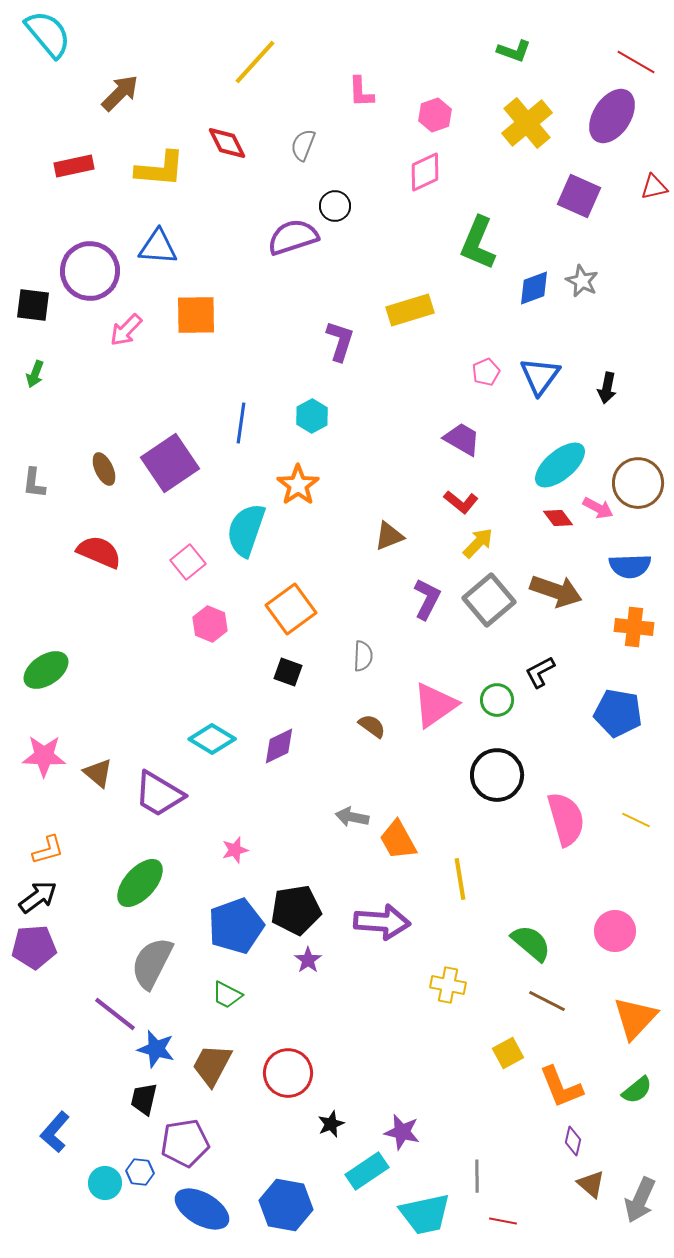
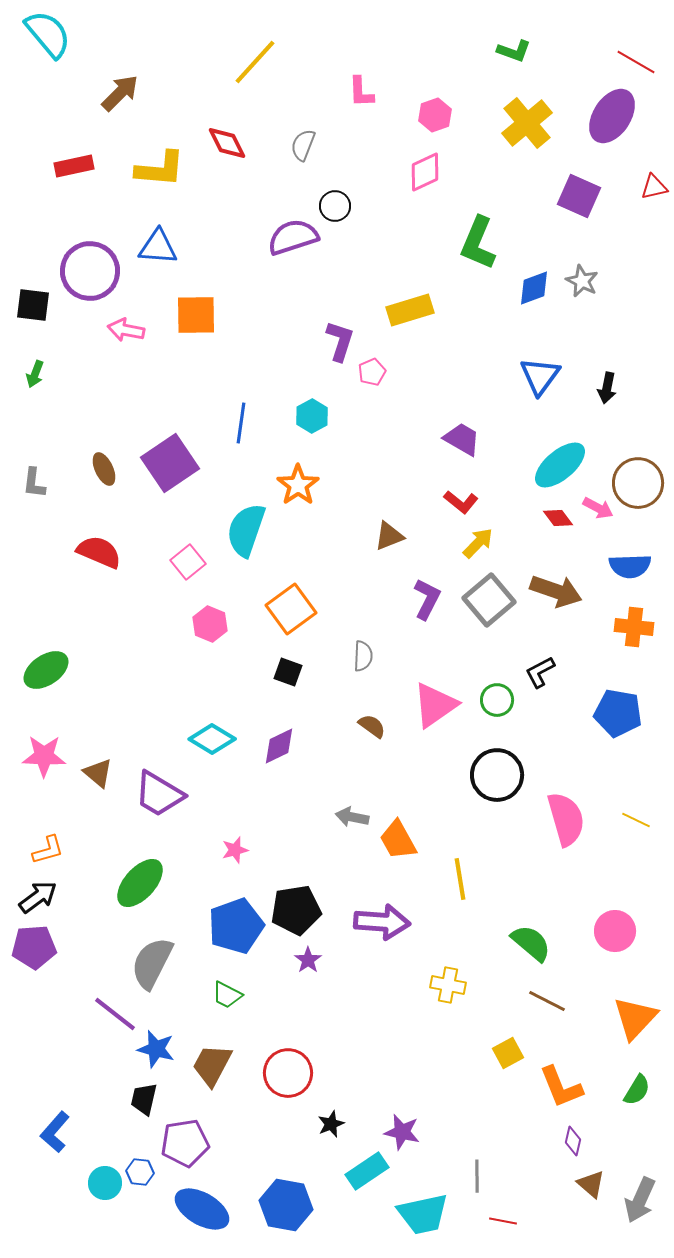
pink arrow at (126, 330): rotated 57 degrees clockwise
pink pentagon at (486, 372): moved 114 px left
green semicircle at (637, 1090): rotated 20 degrees counterclockwise
cyan trapezoid at (425, 1214): moved 2 px left
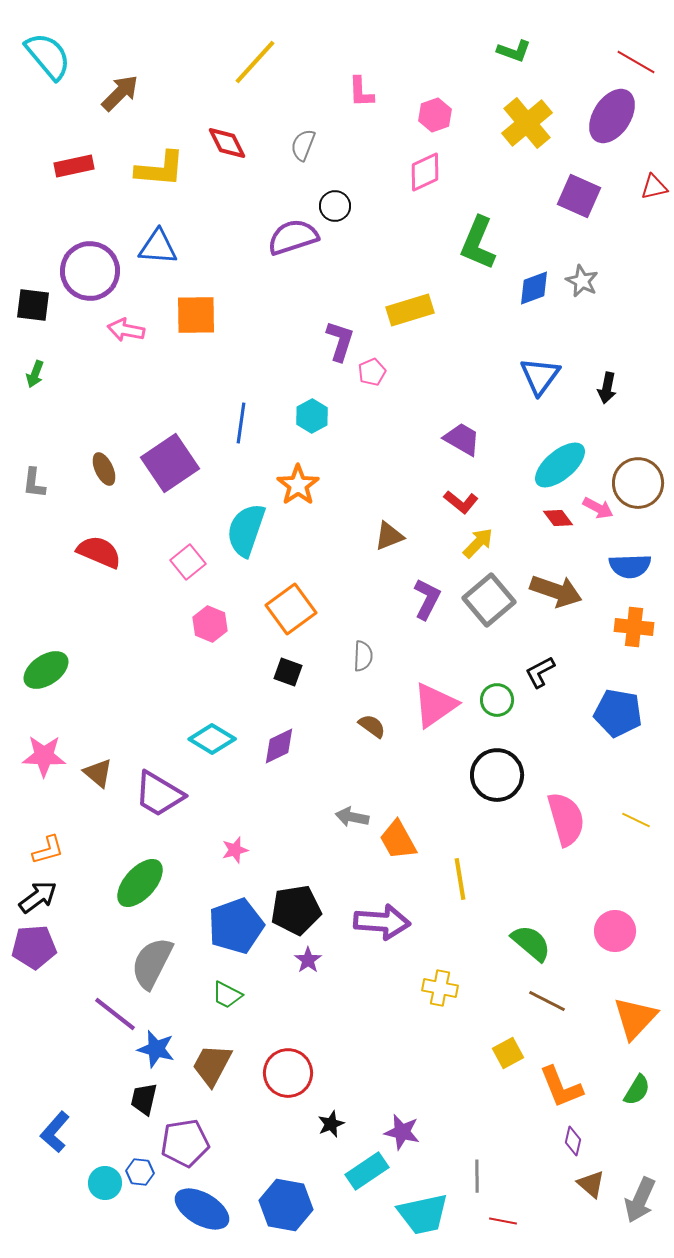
cyan semicircle at (48, 34): moved 22 px down
yellow cross at (448, 985): moved 8 px left, 3 px down
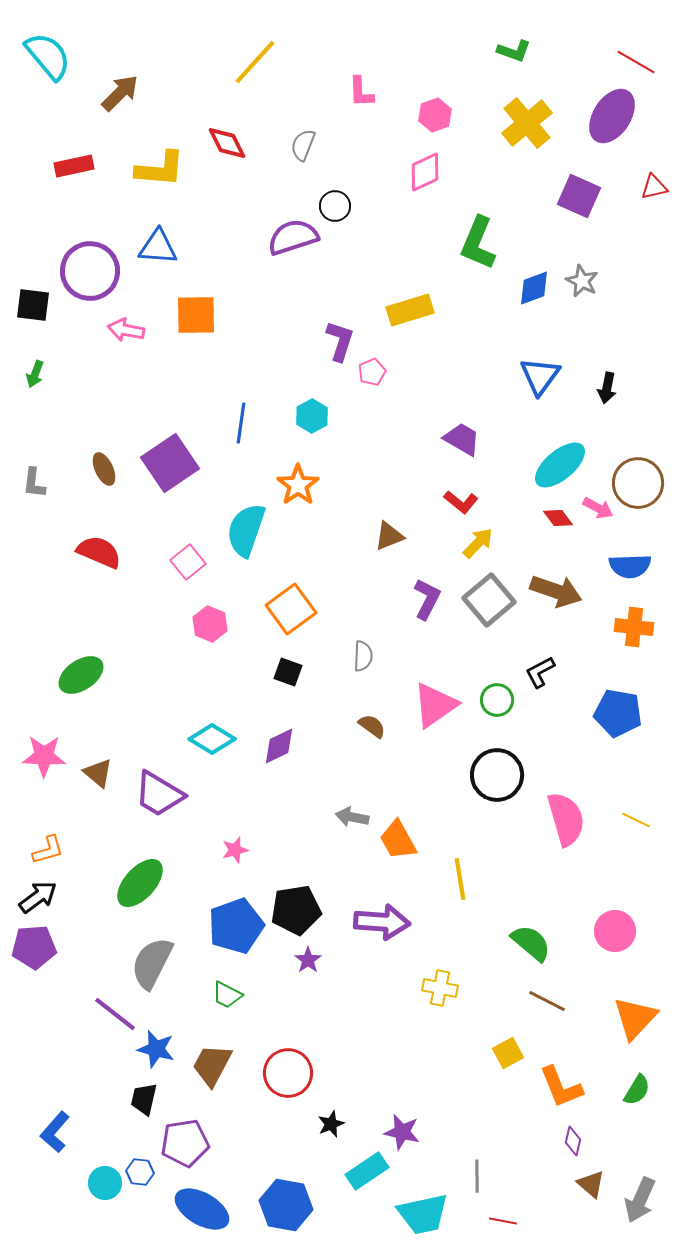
green ellipse at (46, 670): moved 35 px right, 5 px down
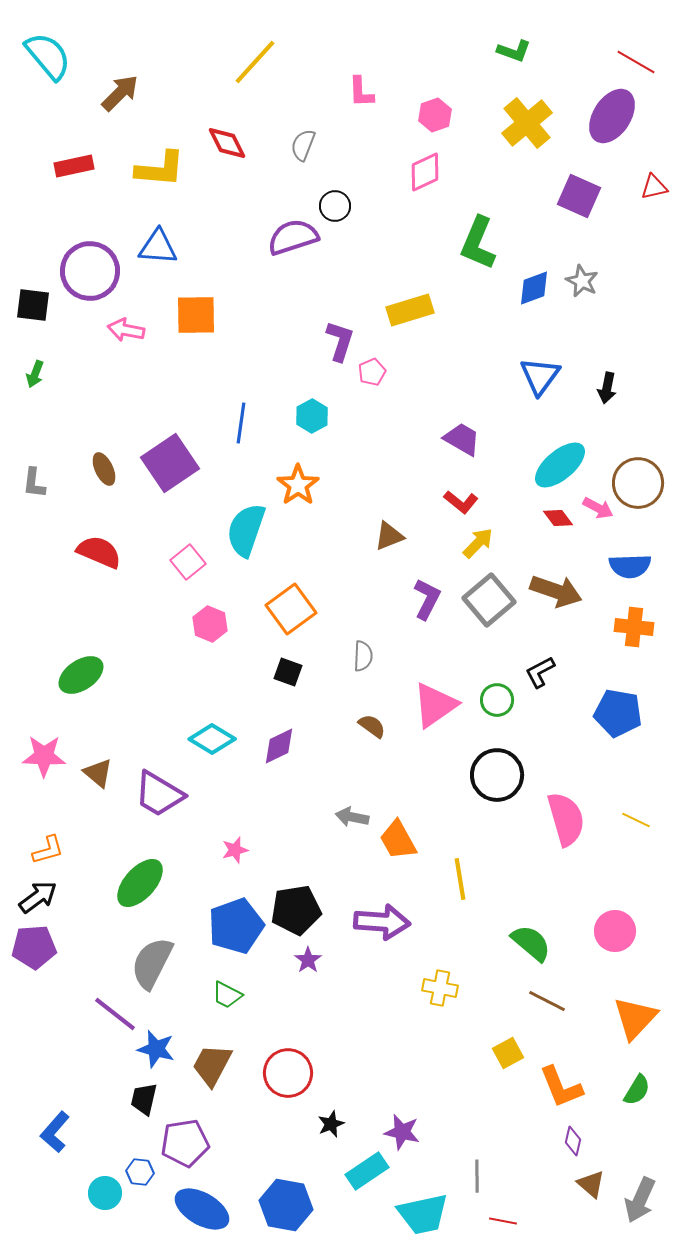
cyan circle at (105, 1183): moved 10 px down
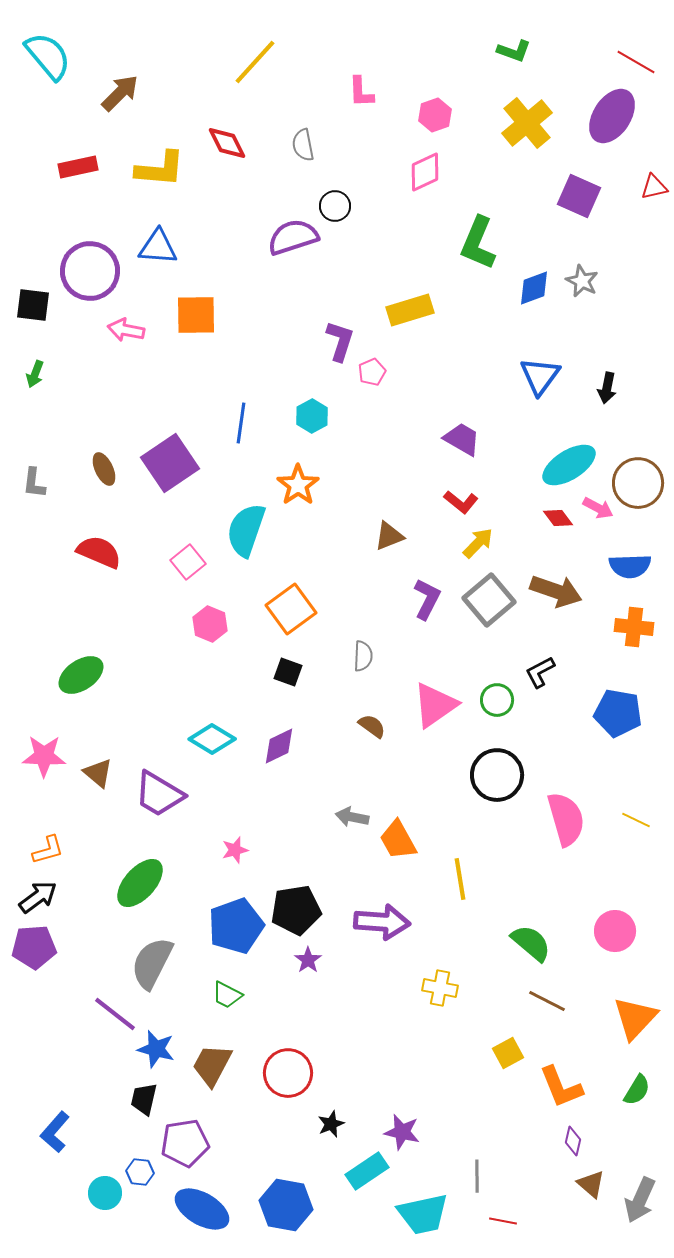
gray semicircle at (303, 145): rotated 32 degrees counterclockwise
red rectangle at (74, 166): moved 4 px right, 1 px down
cyan ellipse at (560, 465): moved 9 px right; rotated 8 degrees clockwise
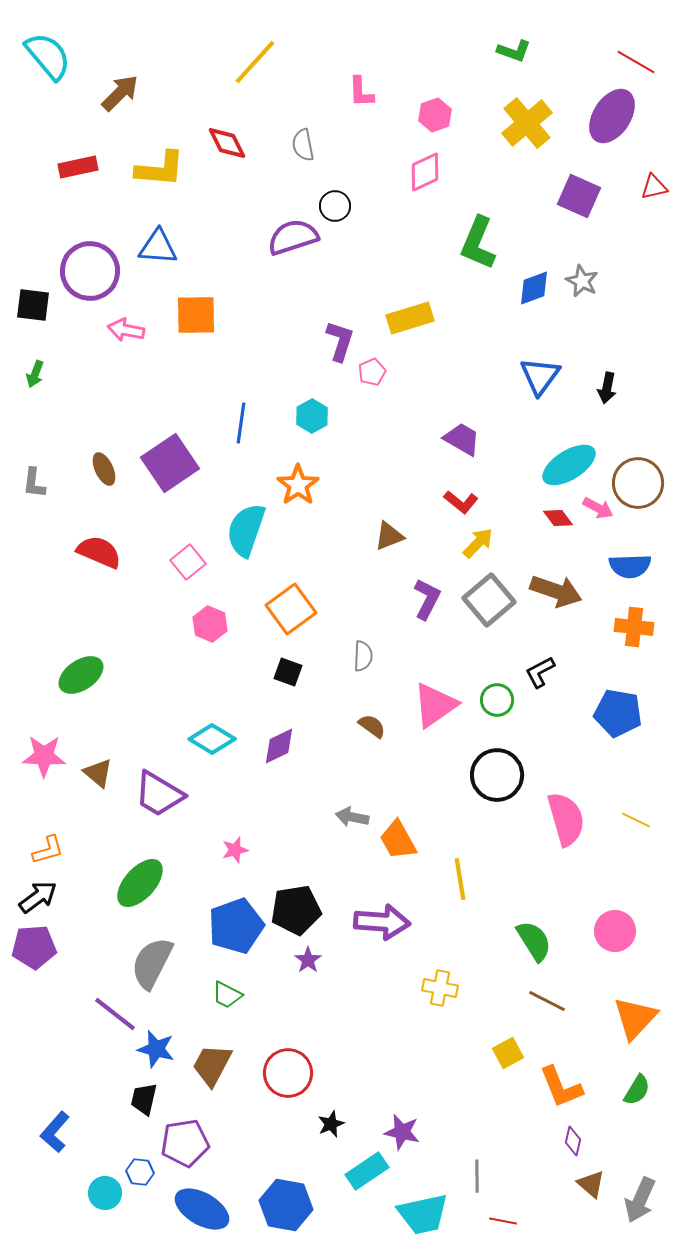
yellow rectangle at (410, 310): moved 8 px down
green semicircle at (531, 943): moved 3 px right, 2 px up; rotated 18 degrees clockwise
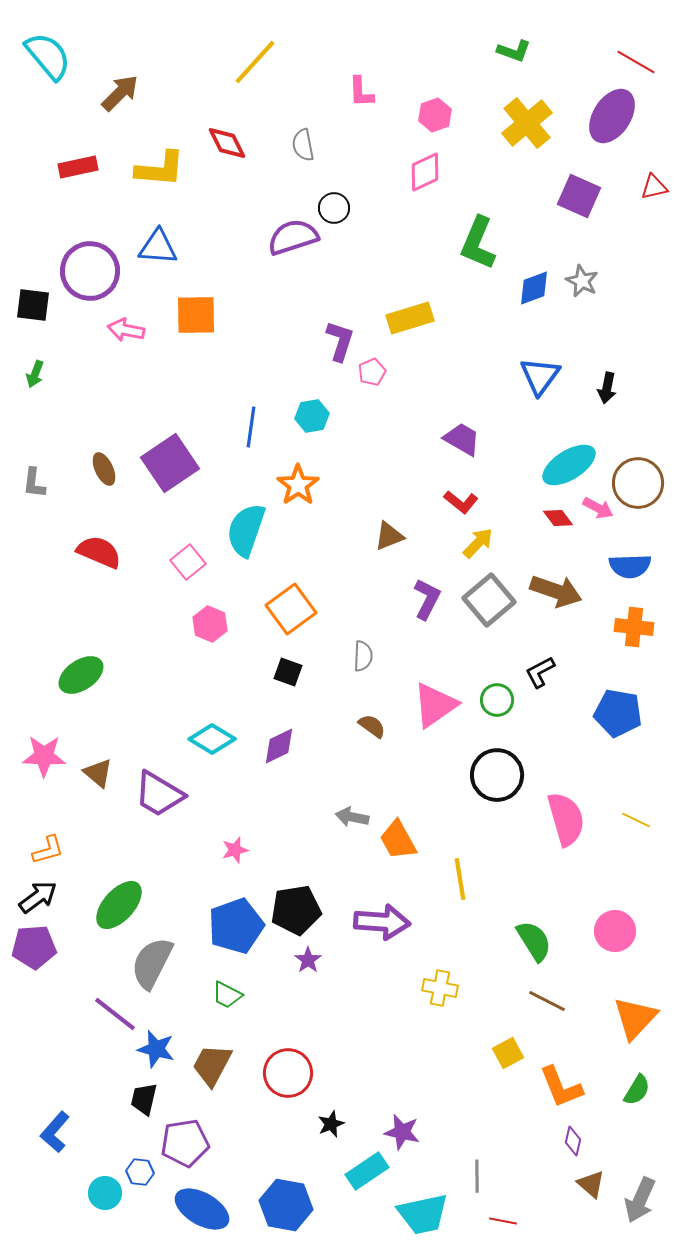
black circle at (335, 206): moved 1 px left, 2 px down
cyan hexagon at (312, 416): rotated 20 degrees clockwise
blue line at (241, 423): moved 10 px right, 4 px down
green ellipse at (140, 883): moved 21 px left, 22 px down
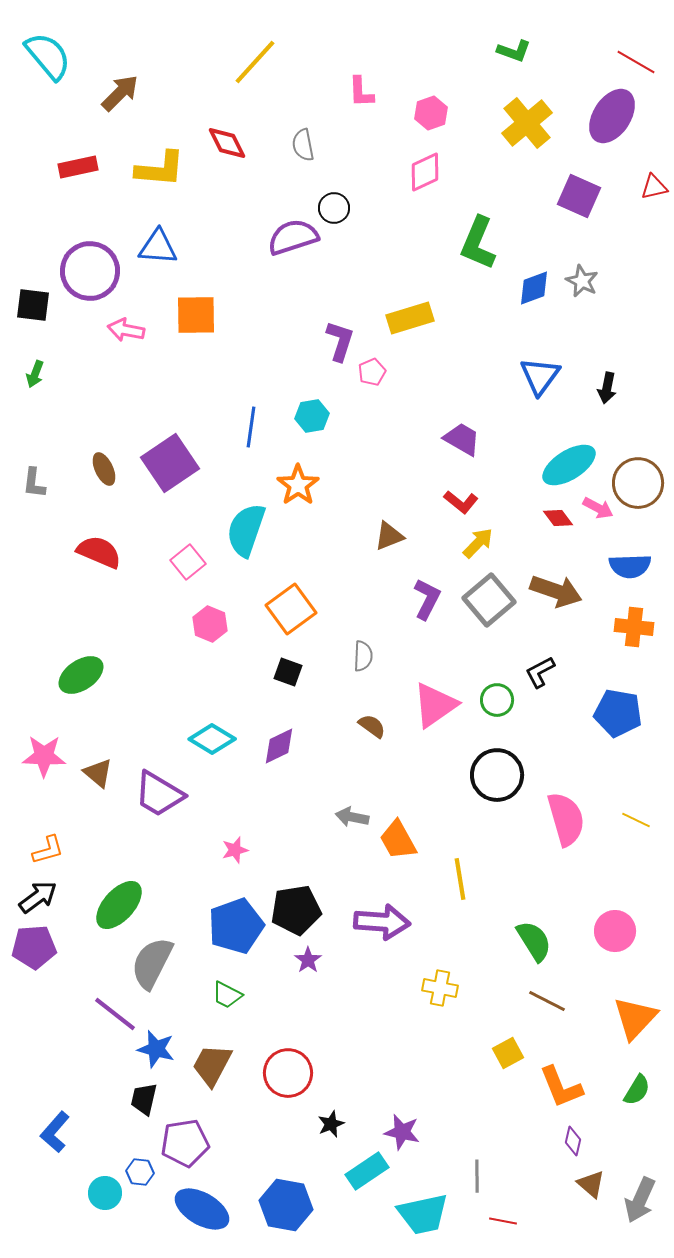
pink hexagon at (435, 115): moved 4 px left, 2 px up
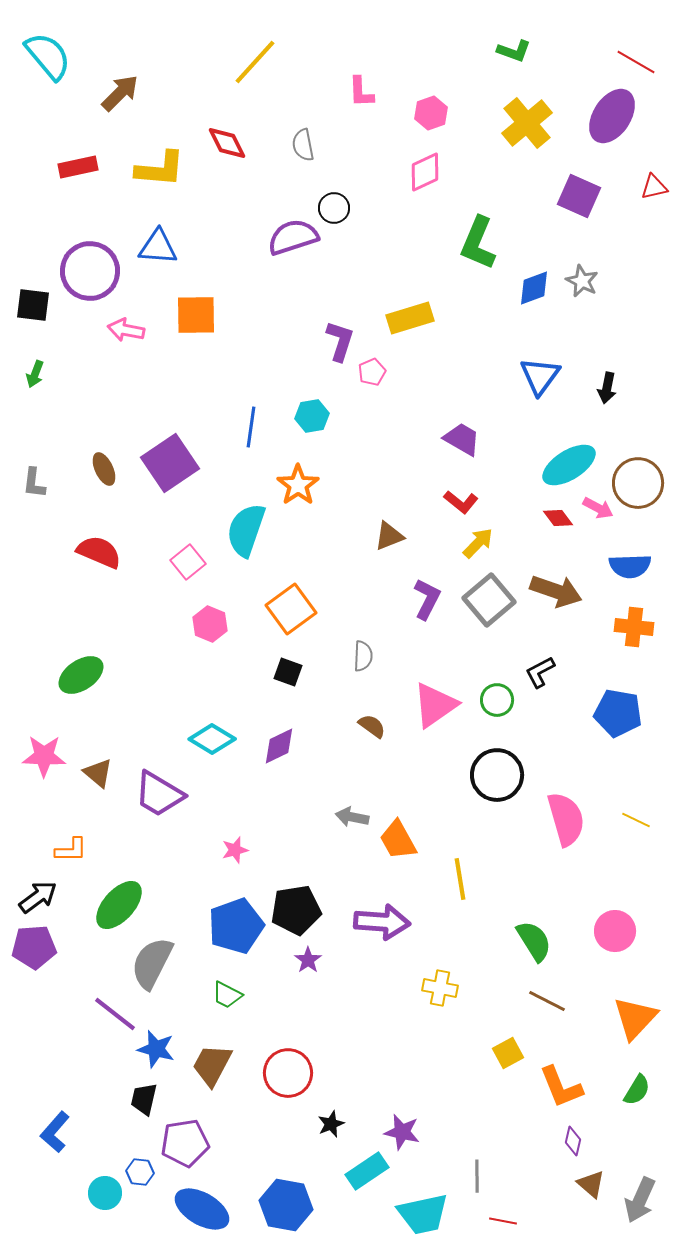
orange L-shape at (48, 850): moved 23 px right; rotated 16 degrees clockwise
